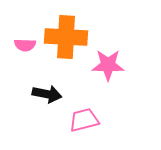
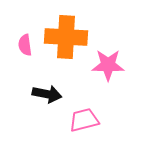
pink semicircle: rotated 80 degrees clockwise
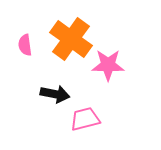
orange cross: moved 5 px right, 2 px down; rotated 33 degrees clockwise
black arrow: moved 8 px right
pink trapezoid: moved 1 px right, 1 px up
